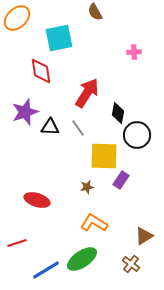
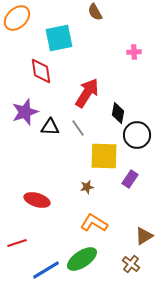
purple rectangle: moved 9 px right, 1 px up
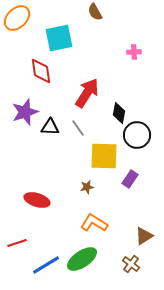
black diamond: moved 1 px right
blue line: moved 5 px up
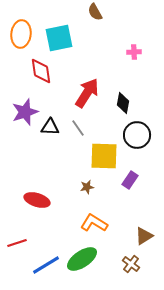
orange ellipse: moved 4 px right, 16 px down; rotated 40 degrees counterclockwise
black diamond: moved 4 px right, 10 px up
purple rectangle: moved 1 px down
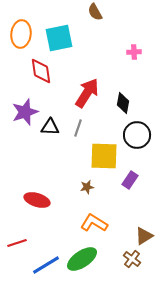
gray line: rotated 54 degrees clockwise
brown cross: moved 1 px right, 5 px up
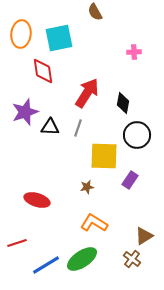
red diamond: moved 2 px right
